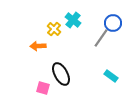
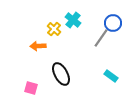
pink square: moved 12 px left
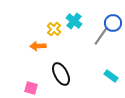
cyan cross: moved 1 px right, 1 px down
gray line: moved 2 px up
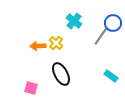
yellow cross: moved 2 px right, 14 px down
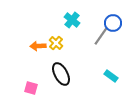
cyan cross: moved 2 px left, 1 px up
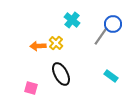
blue circle: moved 1 px down
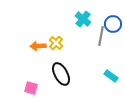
cyan cross: moved 11 px right, 1 px up
gray line: rotated 24 degrees counterclockwise
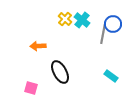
cyan cross: moved 1 px left, 1 px down
gray line: moved 2 px right, 2 px up
yellow cross: moved 9 px right, 24 px up
black ellipse: moved 1 px left, 2 px up
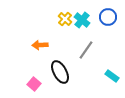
blue circle: moved 5 px left, 7 px up
gray line: moved 17 px left, 16 px down; rotated 24 degrees clockwise
orange arrow: moved 2 px right, 1 px up
cyan rectangle: moved 1 px right
pink square: moved 3 px right, 4 px up; rotated 24 degrees clockwise
